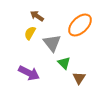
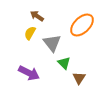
orange ellipse: moved 2 px right
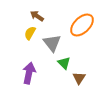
purple arrow: rotated 105 degrees counterclockwise
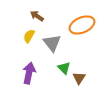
orange ellipse: rotated 20 degrees clockwise
yellow semicircle: moved 1 px left, 3 px down
green triangle: moved 5 px down
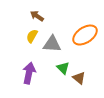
orange ellipse: moved 3 px right, 10 px down; rotated 10 degrees counterclockwise
yellow semicircle: moved 3 px right
gray triangle: moved 1 px down; rotated 48 degrees counterclockwise
green triangle: moved 1 px left
brown triangle: rotated 24 degrees counterclockwise
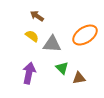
yellow semicircle: rotated 96 degrees clockwise
green triangle: moved 1 px left
brown triangle: rotated 48 degrees counterclockwise
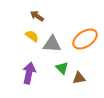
orange ellipse: moved 4 px down
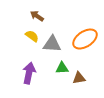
green triangle: rotated 48 degrees counterclockwise
